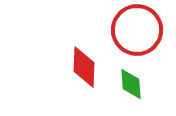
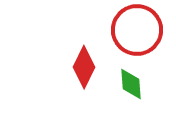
red diamond: rotated 24 degrees clockwise
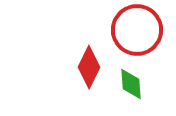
red diamond: moved 5 px right
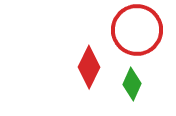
green diamond: moved 1 px right; rotated 28 degrees clockwise
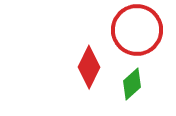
green diamond: rotated 24 degrees clockwise
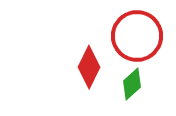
red circle: moved 6 px down
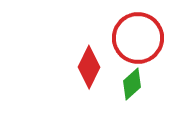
red circle: moved 1 px right, 2 px down
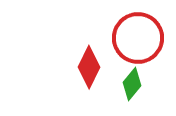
green diamond: rotated 8 degrees counterclockwise
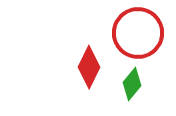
red circle: moved 5 px up
